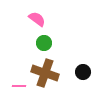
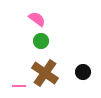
green circle: moved 3 px left, 2 px up
brown cross: rotated 16 degrees clockwise
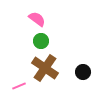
brown cross: moved 5 px up
pink line: rotated 24 degrees counterclockwise
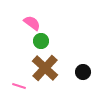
pink semicircle: moved 5 px left, 4 px down
brown cross: rotated 8 degrees clockwise
pink line: rotated 40 degrees clockwise
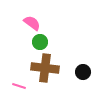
green circle: moved 1 px left, 1 px down
brown cross: rotated 36 degrees counterclockwise
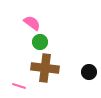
black circle: moved 6 px right
